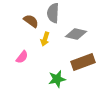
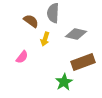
green star: moved 7 px right, 3 px down; rotated 18 degrees counterclockwise
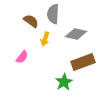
gray semicircle: moved 1 px down
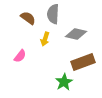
brown semicircle: moved 3 px left, 3 px up
pink semicircle: moved 2 px left, 1 px up
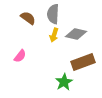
yellow arrow: moved 9 px right, 4 px up
